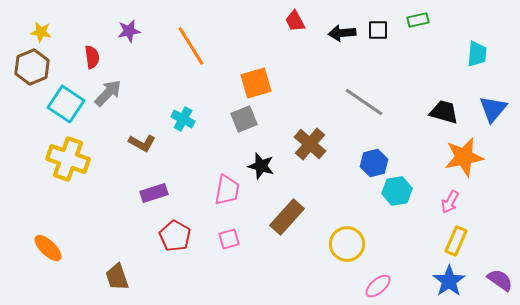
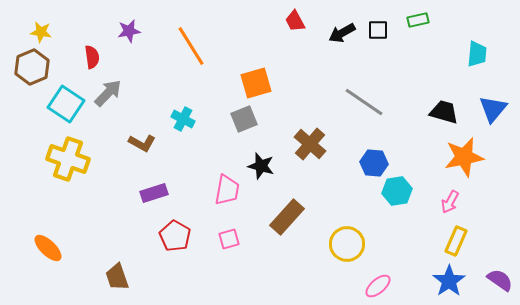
black arrow: rotated 24 degrees counterclockwise
blue hexagon: rotated 20 degrees clockwise
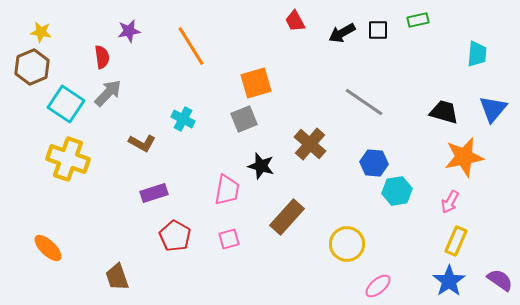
red semicircle: moved 10 px right
